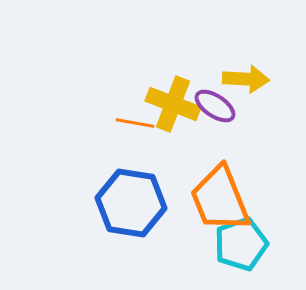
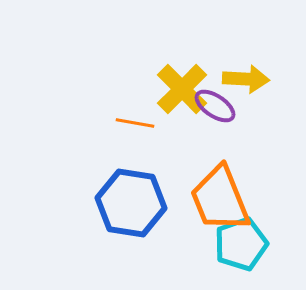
yellow cross: moved 9 px right, 15 px up; rotated 24 degrees clockwise
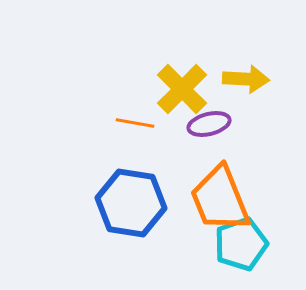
purple ellipse: moved 6 px left, 18 px down; rotated 48 degrees counterclockwise
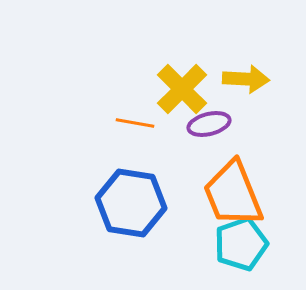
orange trapezoid: moved 13 px right, 5 px up
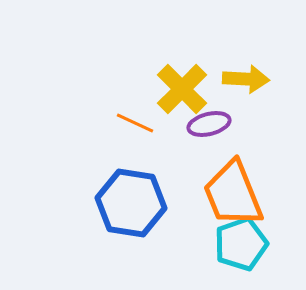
orange line: rotated 15 degrees clockwise
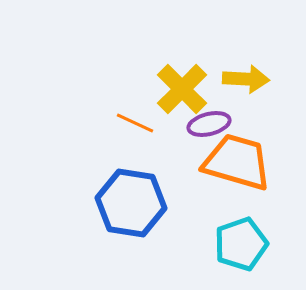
orange trapezoid: moved 4 px right, 32 px up; rotated 128 degrees clockwise
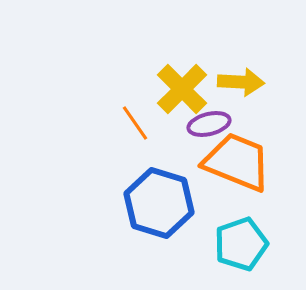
yellow arrow: moved 5 px left, 3 px down
orange line: rotated 30 degrees clockwise
orange trapezoid: rotated 6 degrees clockwise
blue hexagon: moved 28 px right; rotated 8 degrees clockwise
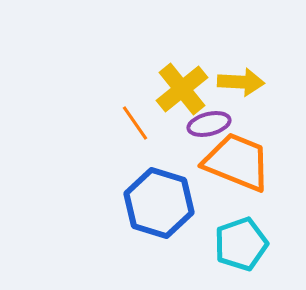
yellow cross: rotated 6 degrees clockwise
